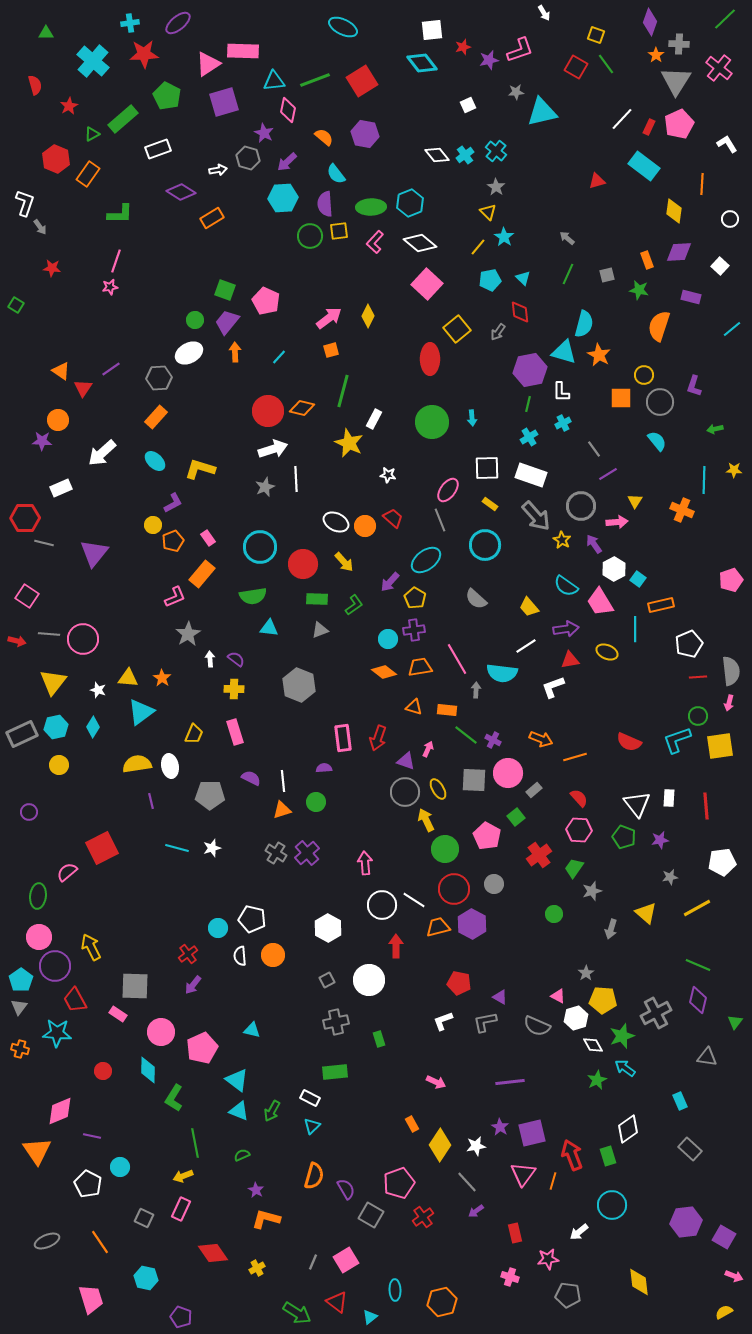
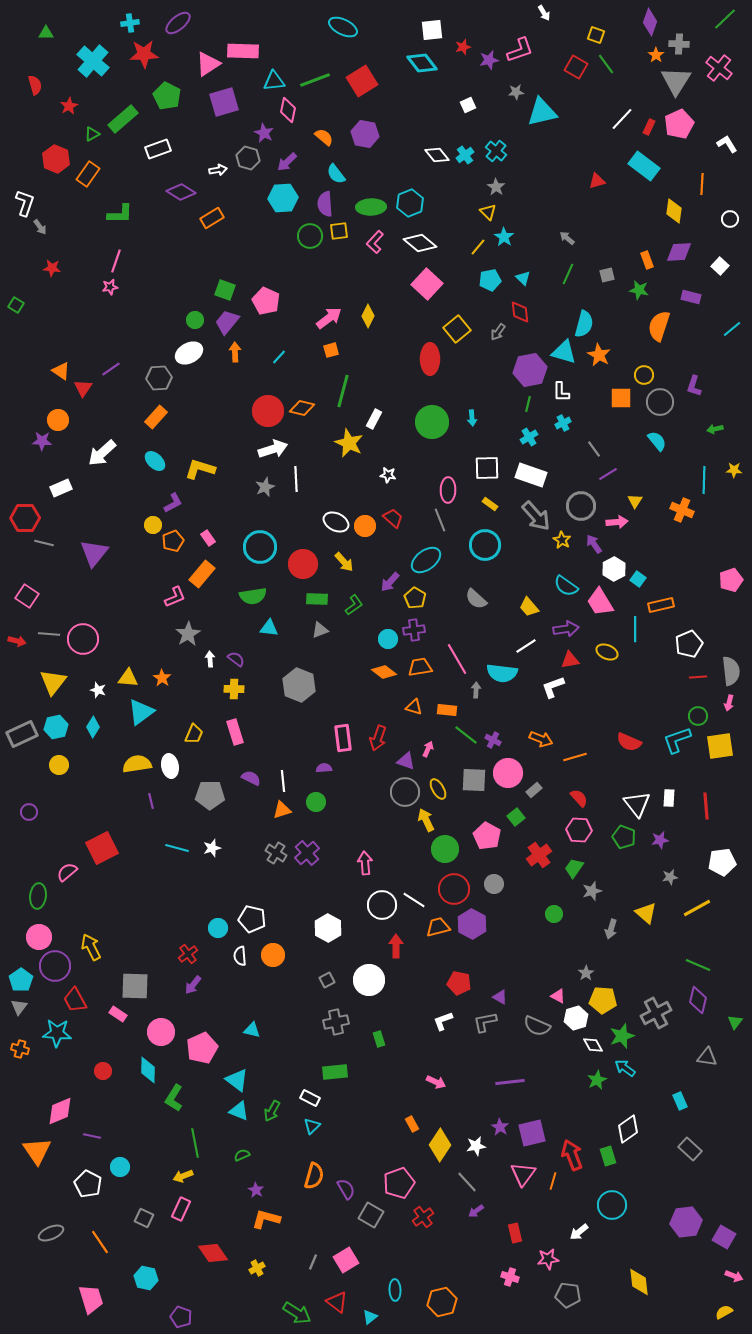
pink ellipse at (448, 490): rotated 35 degrees counterclockwise
gray ellipse at (47, 1241): moved 4 px right, 8 px up
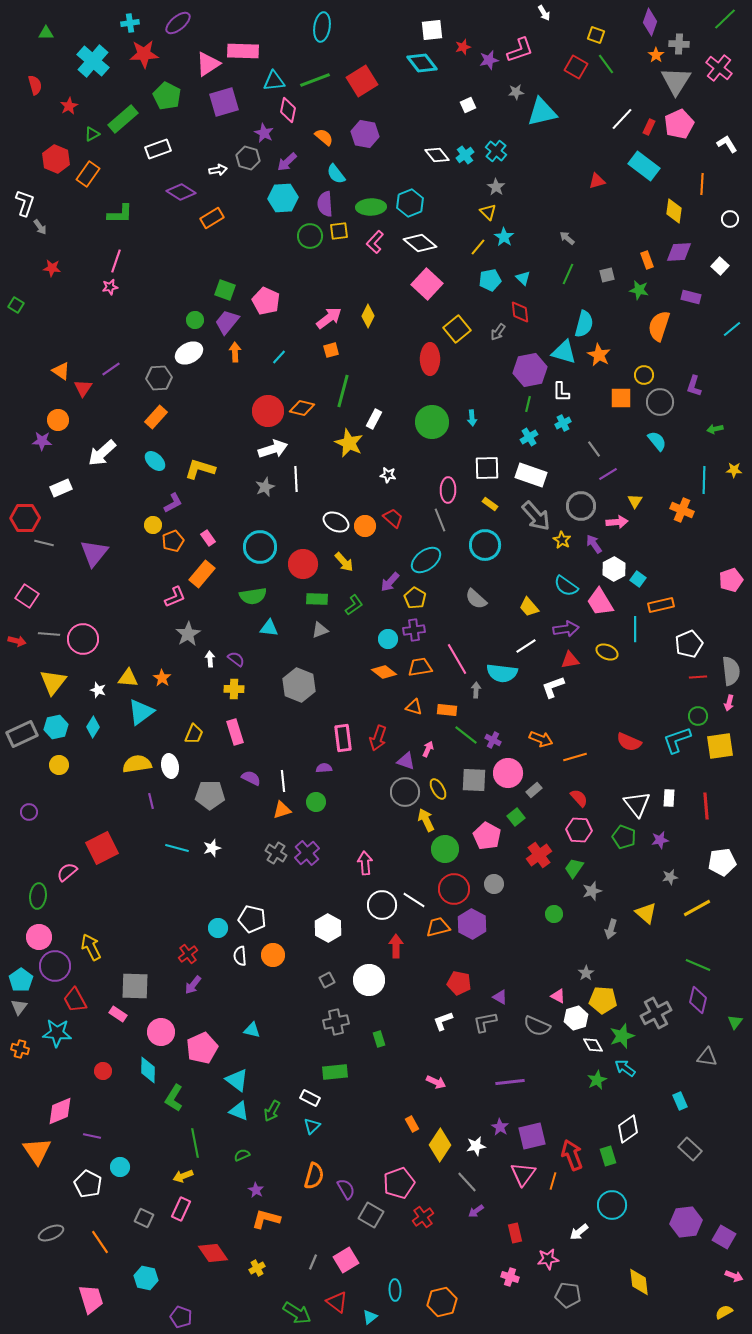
cyan ellipse at (343, 27): moved 21 px left; rotated 72 degrees clockwise
purple square at (532, 1133): moved 3 px down
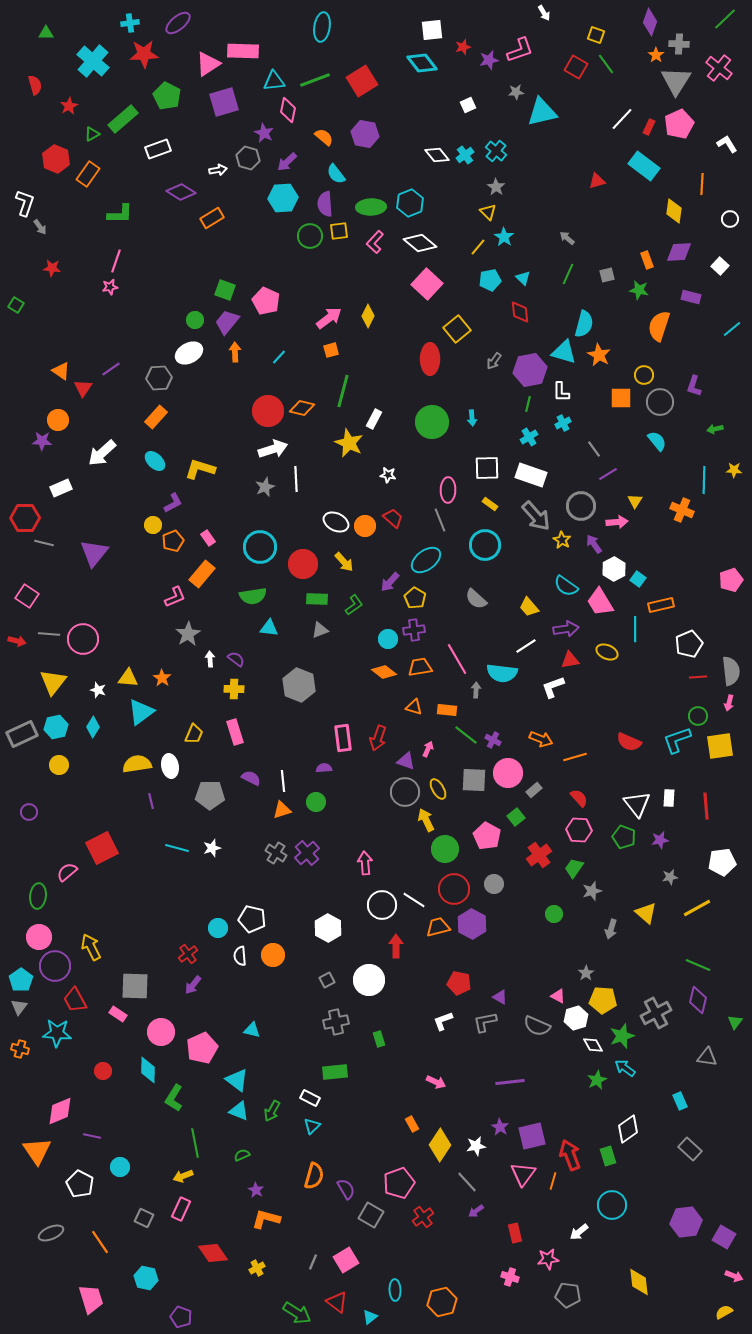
gray arrow at (498, 332): moved 4 px left, 29 px down
red arrow at (572, 1155): moved 2 px left
white pentagon at (88, 1184): moved 8 px left
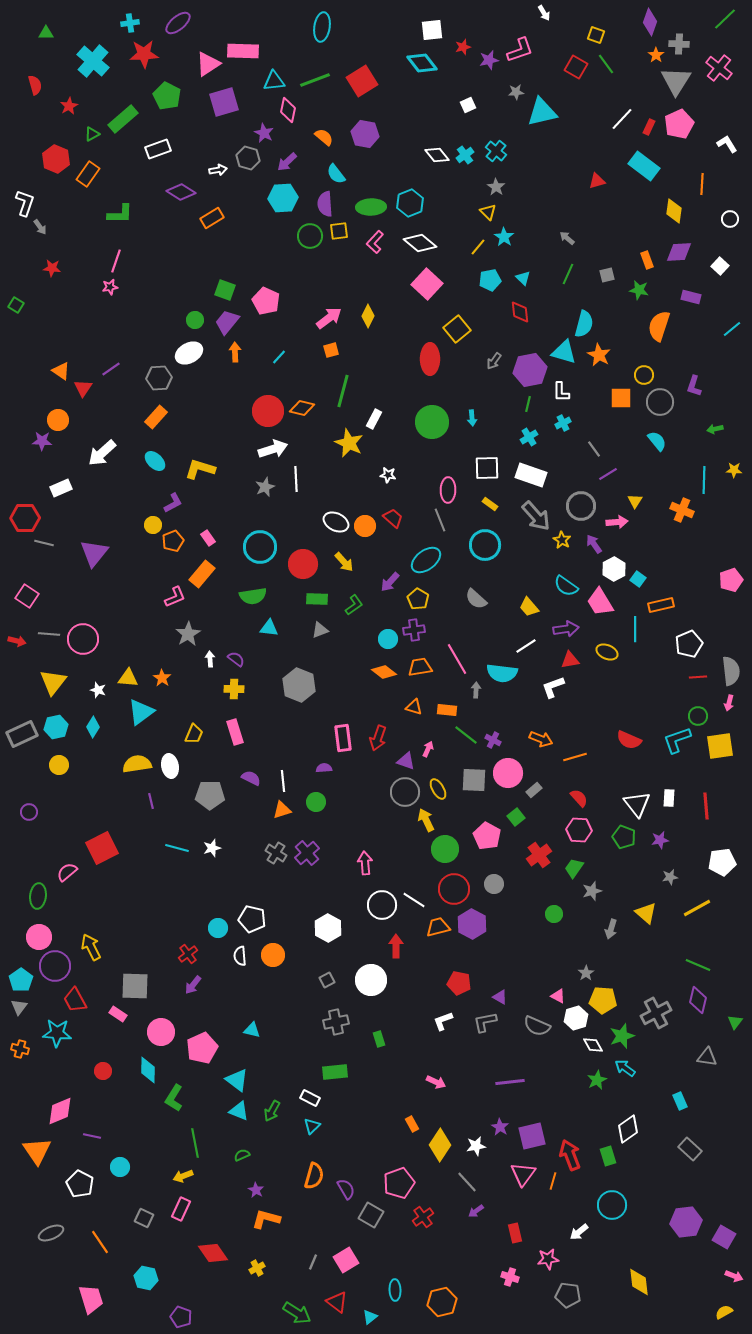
yellow pentagon at (415, 598): moved 3 px right, 1 px down
red semicircle at (629, 742): moved 2 px up
white circle at (369, 980): moved 2 px right
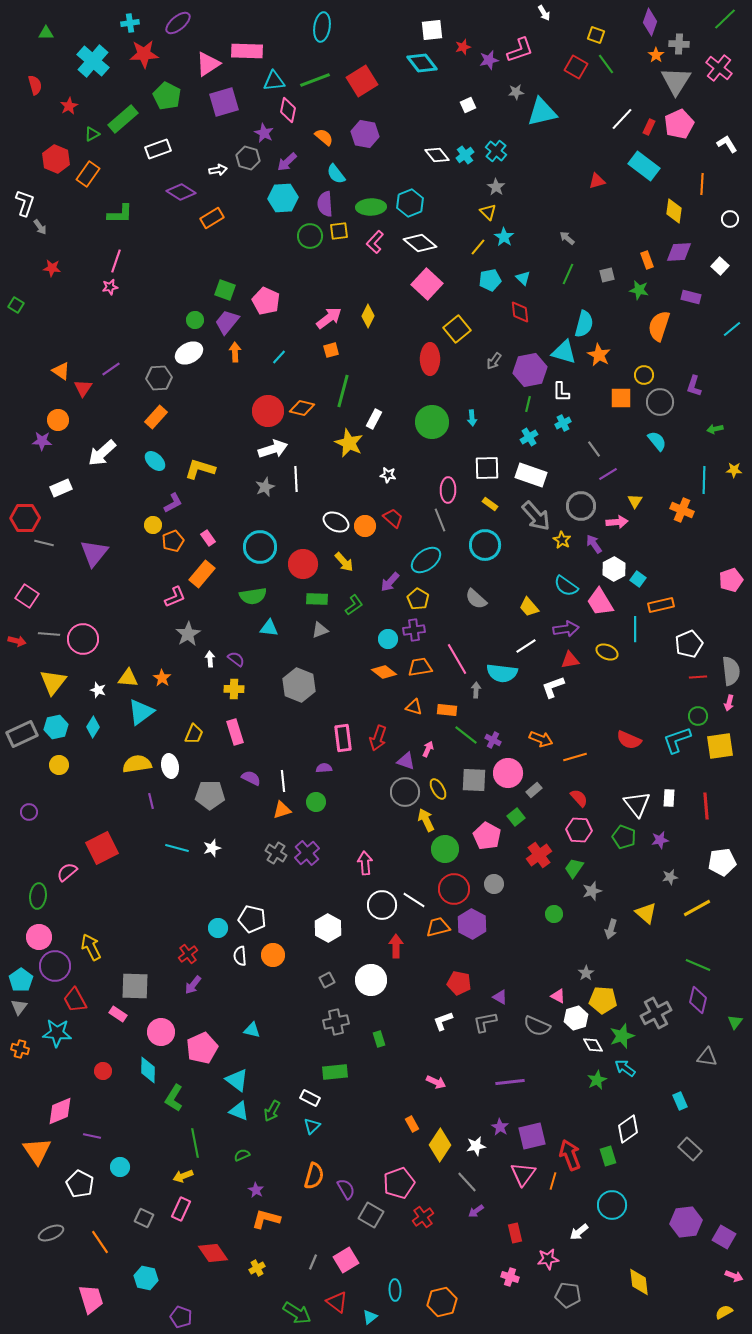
pink rectangle at (243, 51): moved 4 px right
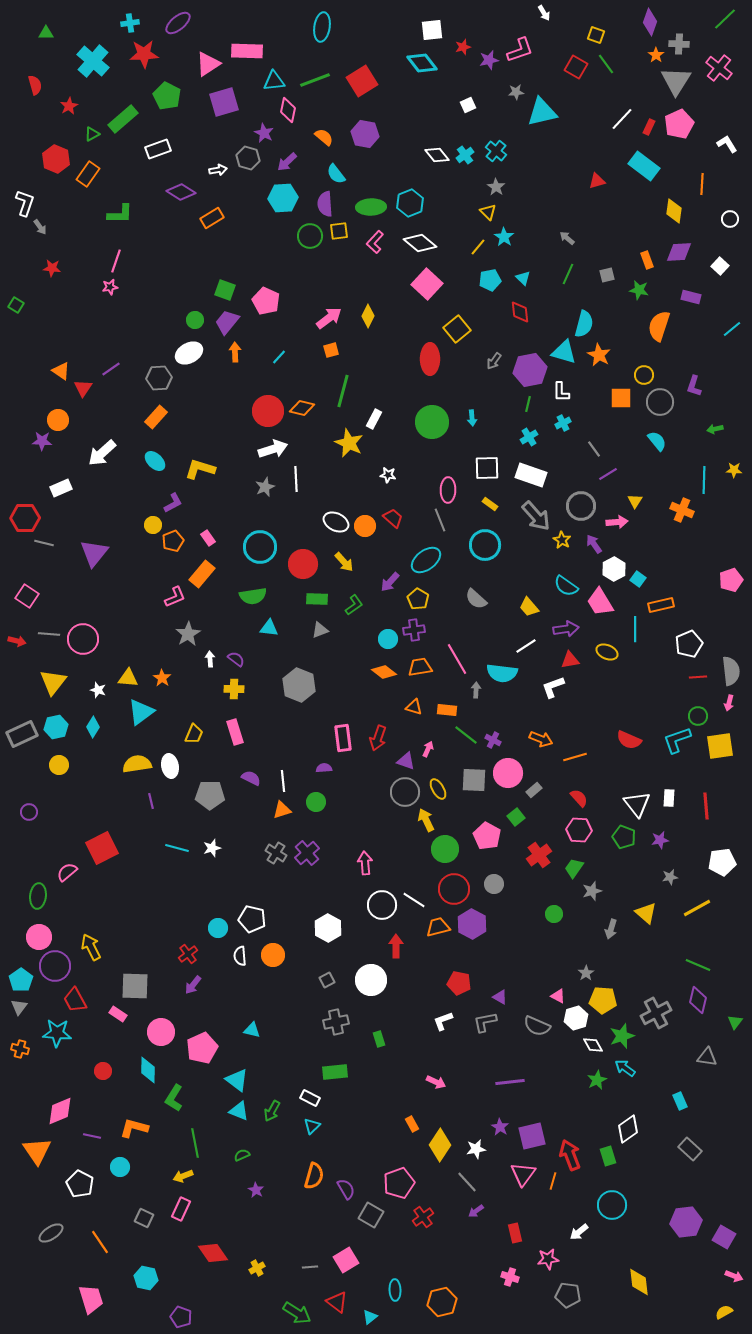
white star at (476, 1146): moved 3 px down
orange L-shape at (266, 1219): moved 132 px left, 91 px up
gray ellipse at (51, 1233): rotated 10 degrees counterclockwise
gray line at (313, 1262): moved 3 px left, 5 px down; rotated 63 degrees clockwise
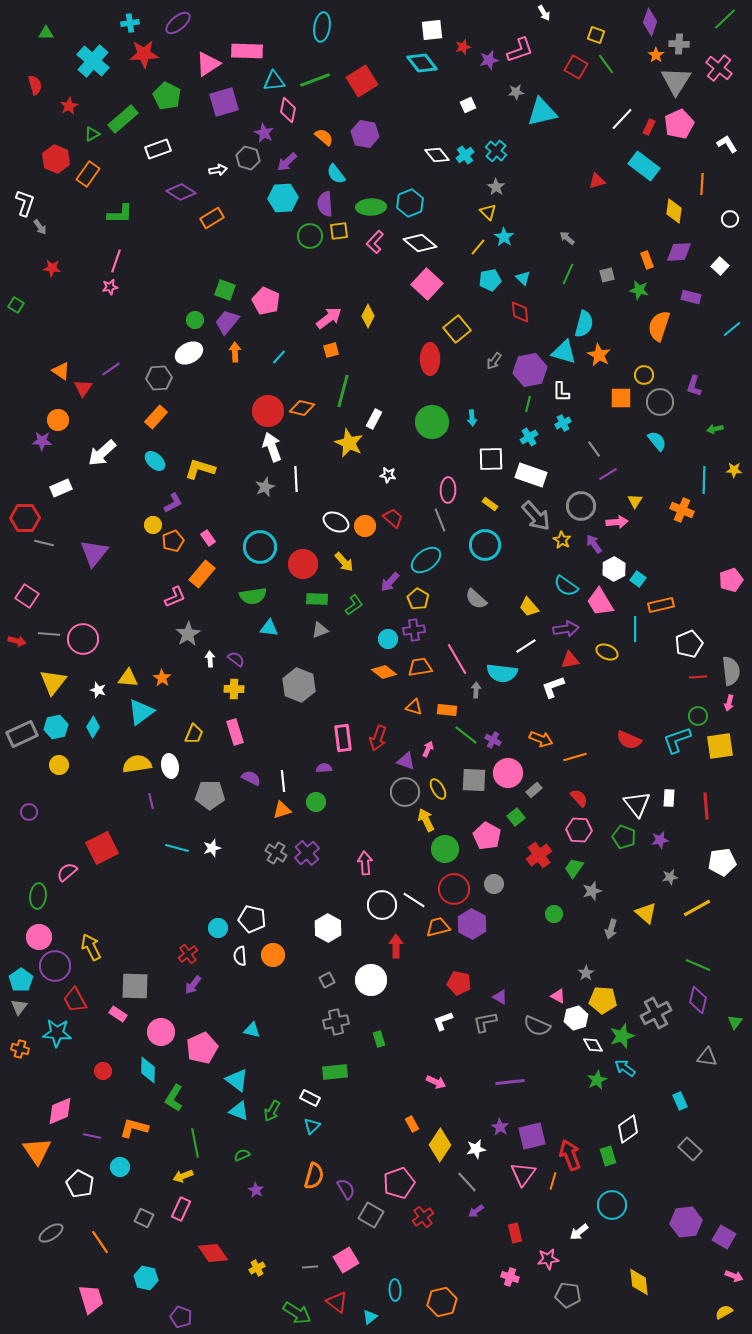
white arrow at (273, 449): moved 1 px left, 2 px up; rotated 92 degrees counterclockwise
white square at (487, 468): moved 4 px right, 9 px up
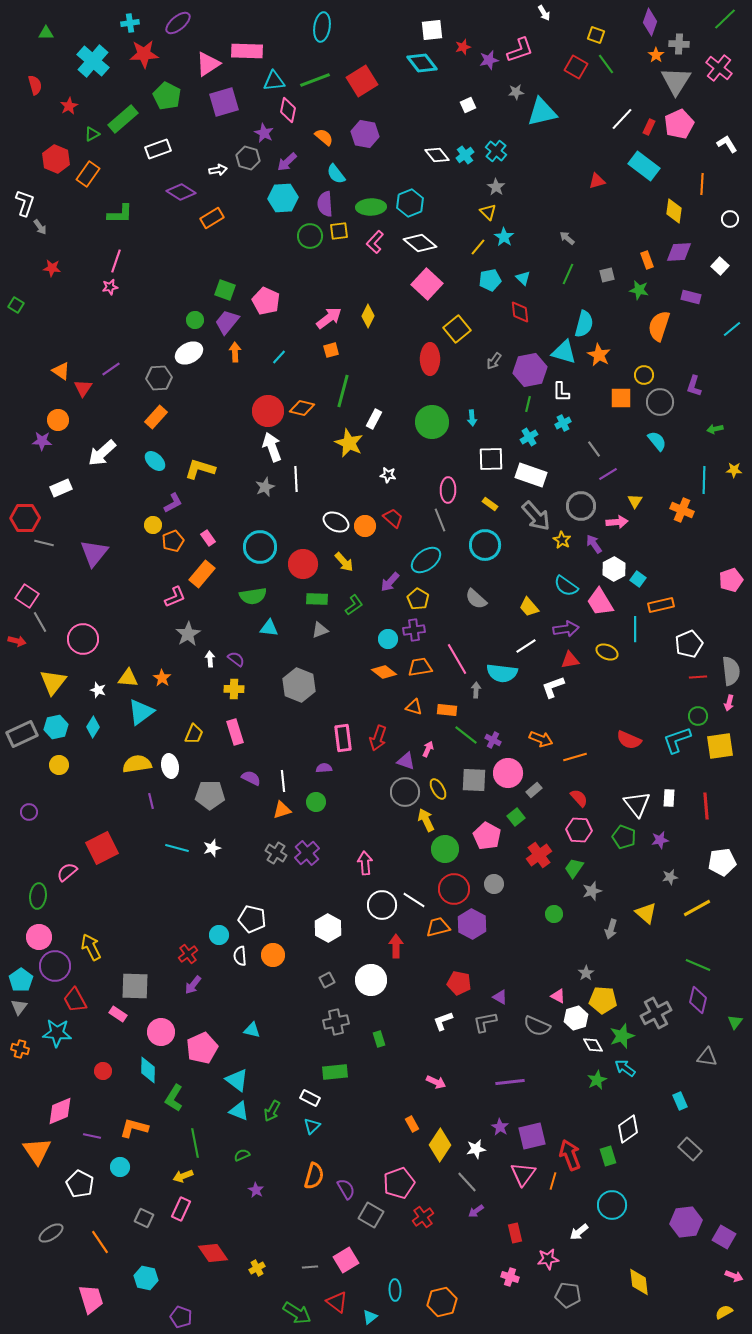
gray line at (49, 634): moved 9 px left, 12 px up; rotated 55 degrees clockwise
cyan circle at (218, 928): moved 1 px right, 7 px down
